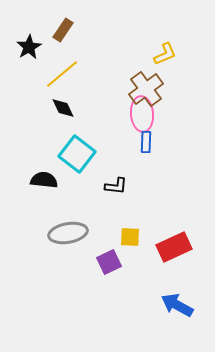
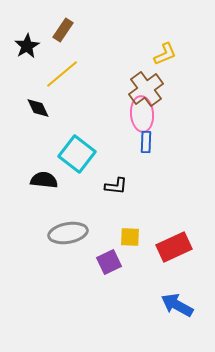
black star: moved 2 px left, 1 px up
black diamond: moved 25 px left
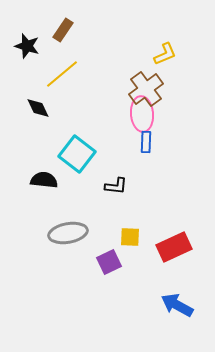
black star: rotated 25 degrees counterclockwise
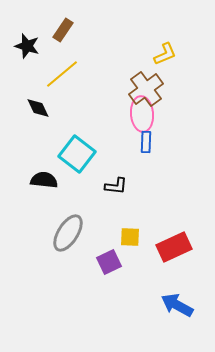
gray ellipse: rotated 48 degrees counterclockwise
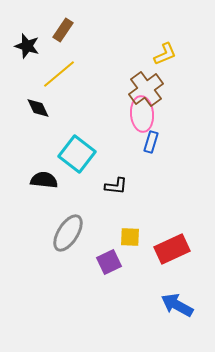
yellow line: moved 3 px left
blue rectangle: moved 5 px right; rotated 15 degrees clockwise
red rectangle: moved 2 px left, 2 px down
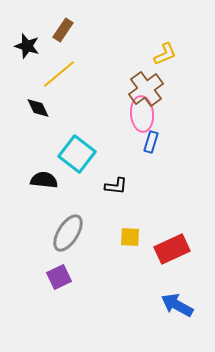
purple square: moved 50 px left, 15 px down
